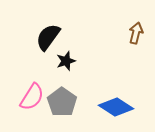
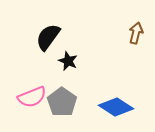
black star: moved 2 px right; rotated 30 degrees counterclockwise
pink semicircle: rotated 36 degrees clockwise
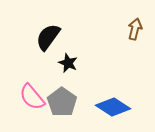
brown arrow: moved 1 px left, 4 px up
black star: moved 2 px down
pink semicircle: rotated 72 degrees clockwise
blue diamond: moved 3 px left
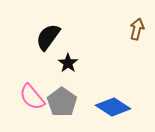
brown arrow: moved 2 px right
black star: rotated 12 degrees clockwise
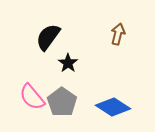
brown arrow: moved 19 px left, 5 px down
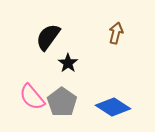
brown arrow: moved 2 px left, 1 px up
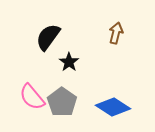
black star: moved 1 px right, 1 px up
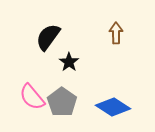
brown arrow: rotated 15 degrees counterclockwise
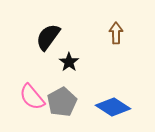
gray pentagon: rotated 8 degrees clockwise
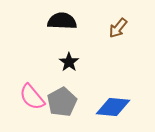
brown arrow: moved 2 px right, 5 px up; rotated 140 degrees counterclockwise
black semicircle: moved 14 px right, 16 px up; rotated 56 degrees clockwise
blue diamond: rotated 28 degrees counterclockwise
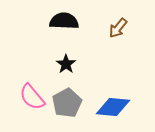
black semicircle: moved 2 px right
black star: moved 3 px left, 2 px down
gray pentagon: moved 5 px right, 1 px down
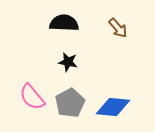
black semicircle: moved 2 px down
brown arrow: rotated 80 degrees counterclockwise
black star: moved 2 px right, 2 px up; rotated 24 degrees counterclockwise
gray pentagon: moved 3 px right
